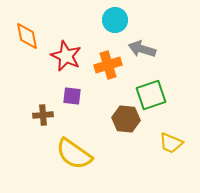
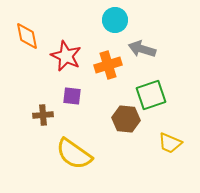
yellow trapezoid: moved 1 px left
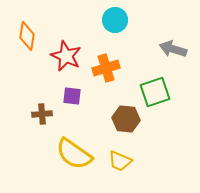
orange diamond: rotated 20 degrees clockwise
gray arrow: moved 31 px right
orange cross: moved 2 px left, 3 px down
green square: moved 4 px right, 3 px up
brown cross: moved 1 px left, 1 px up
yellow trapezoid: moved 50 px left, 18 px down
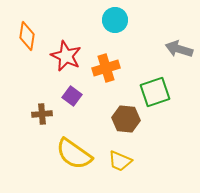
gray arrow: moved 6 px right
purple square: rotated 30 degrees clockwise
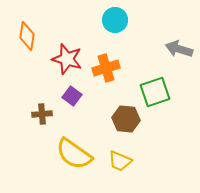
red star: moved 1 px right, 3 px down; rotated 8 degrees counterclockwise
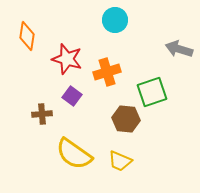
orange cross: moved 1 px right, 4 px down
green square: moved 3 px left
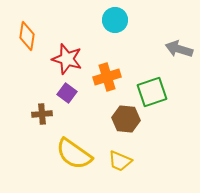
orange cross: moved 5 px down
purple square: moved 5 px left, 3 px up
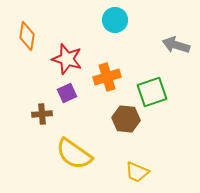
gray arrow: moved 3 px left, 4 px up
purple square: rotated 30 degrees clockwise
yellow trapezoid: moved 17 px right, 11 px down
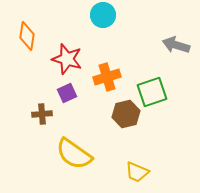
cyan circle: moved 12 px left, 5 px up
brown hexagon: moved 5 px up; rotated 20 degrees counterclockwise
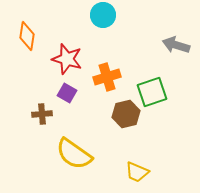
purple square: rotated 36 degrees counterclockwise
